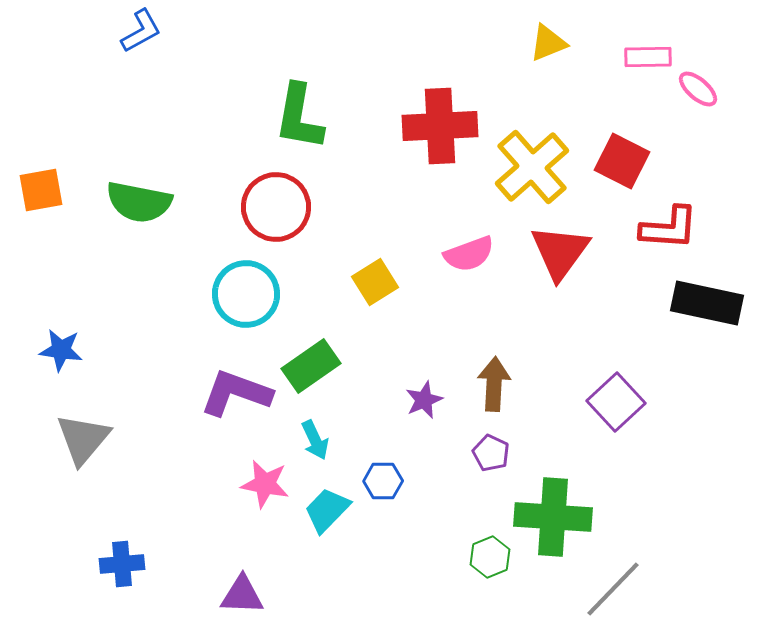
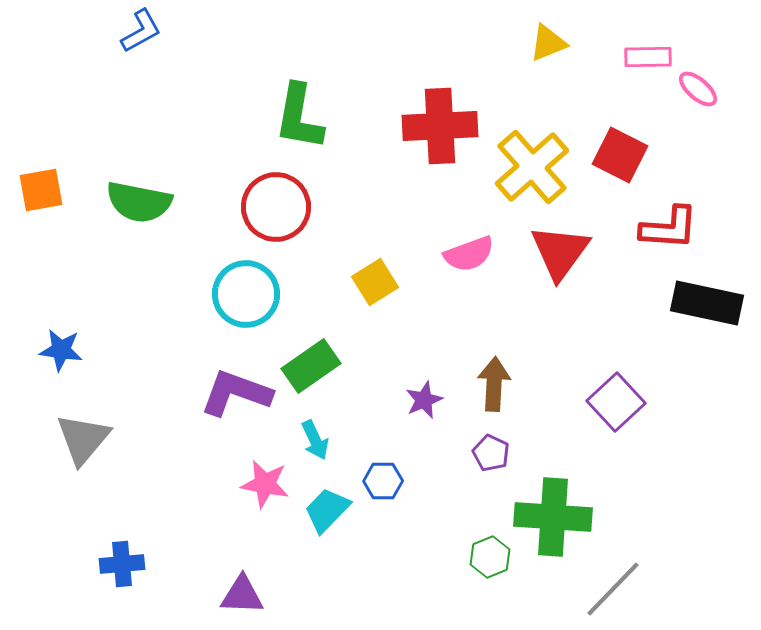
red square: moved 2 px left, 6 px up
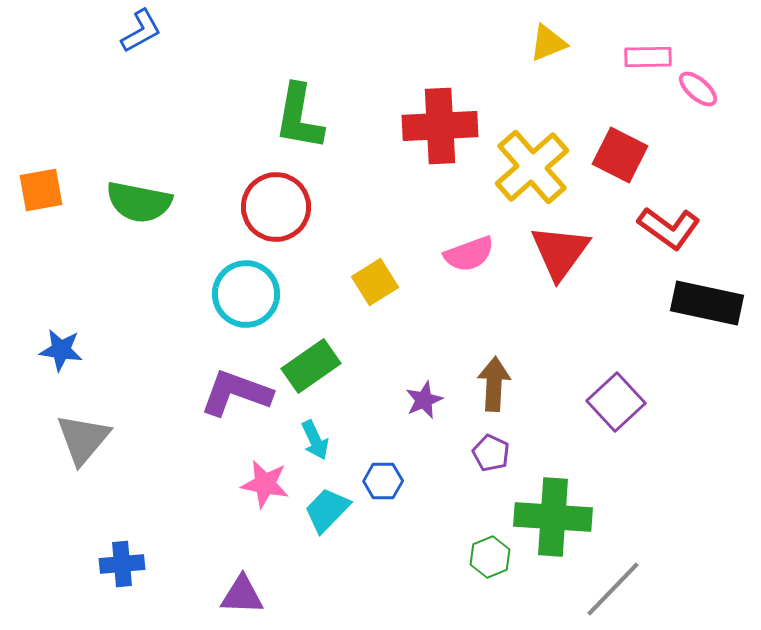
red L-shape: rotated 32 degrees clockwise
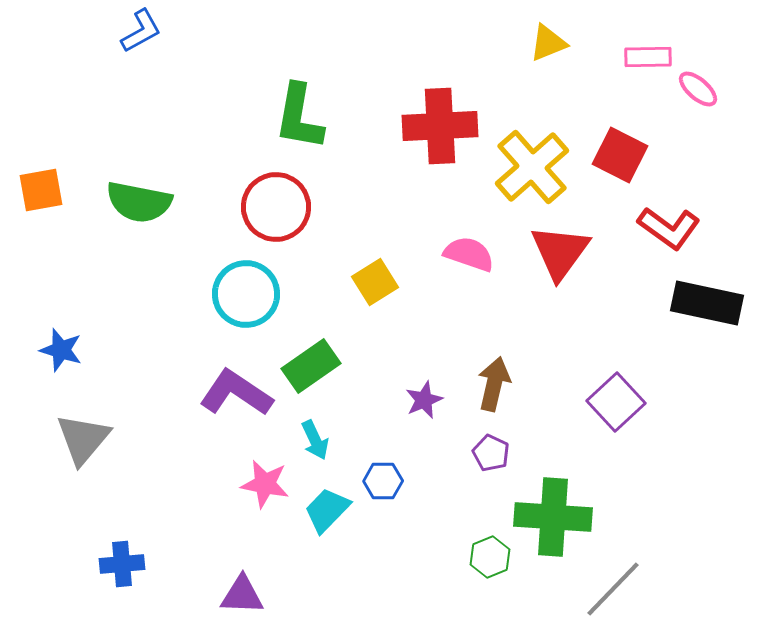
pink semicircle: rotated 141 degrees counterclockwise
blue star: rotated 9 degrees clockwise
brown arrow: rotated 10 degrees clockwise
purple L-shape: rotated 14 degrees clockwise
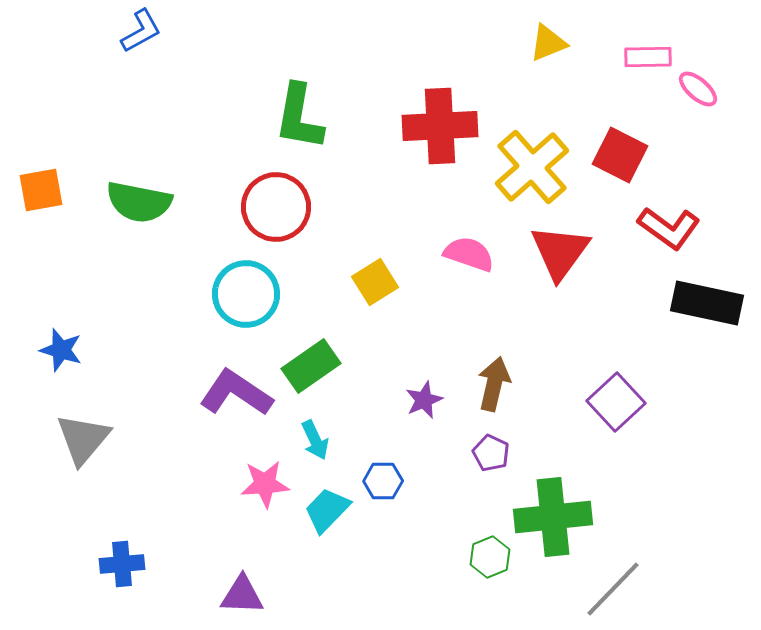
pink star: rotated 15 degrees counterclockwise
green cross: rotated 10 degrees counterclockwise
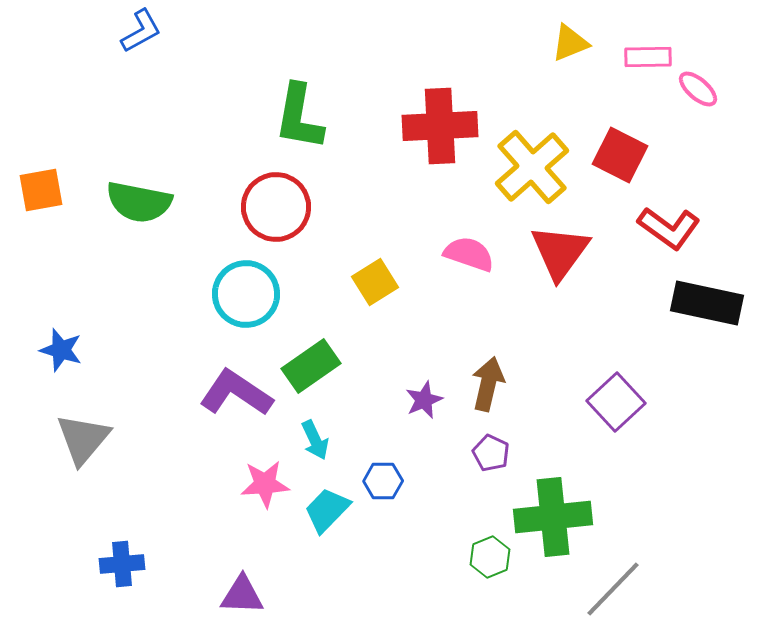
yellow triangle: moved 22 px right
brown arrow: moved 6 px left
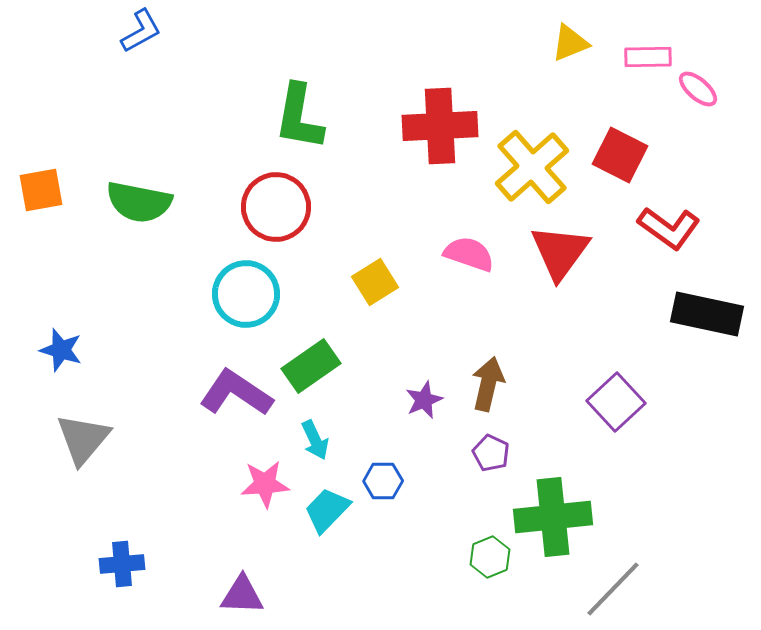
black rectangle: moved 11 px down
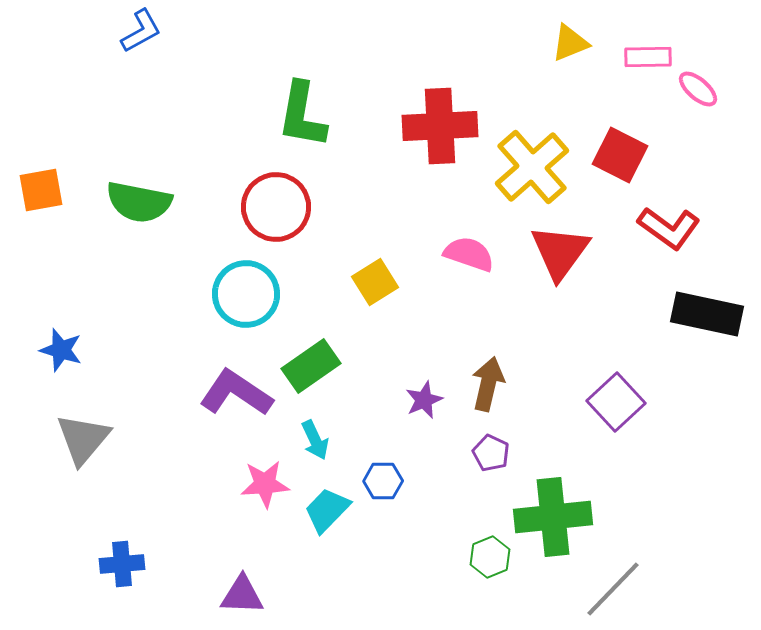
green L-shape: moved 3 px right, 2 px up
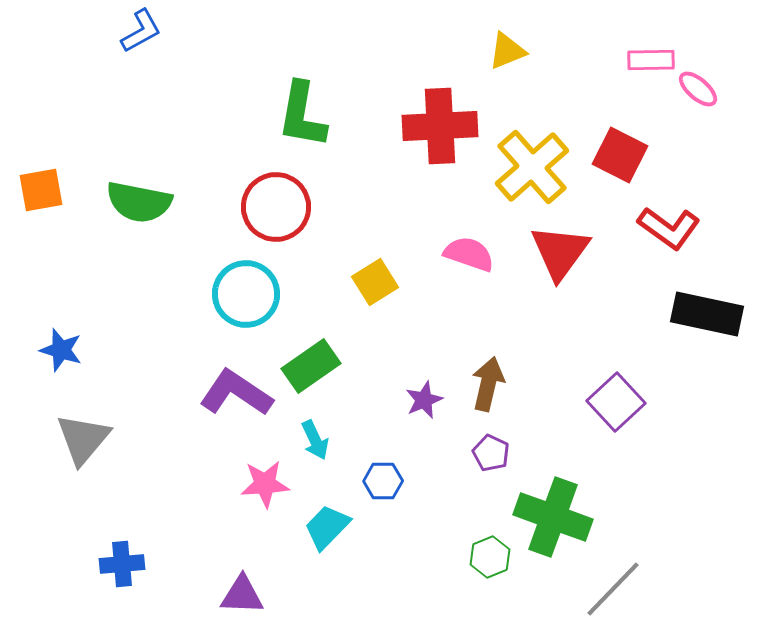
yellow triangle: moved 63 px left, 8 px down
pink rectangle: moved 3 px right, 3 px down
cyan trapezoid: moved 17 px down
green cross: rotated 26 degrees clockwise
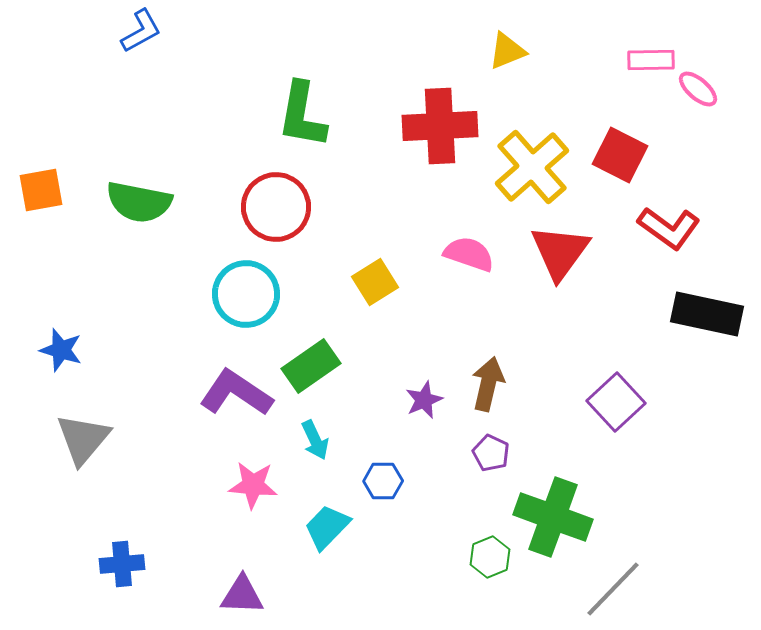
pink star: moved 12 px left, 1 px down; rotated 9 degrees clockwise
